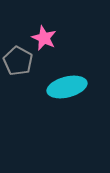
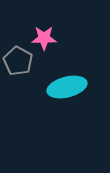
pink star: rotated 25 degrees counterclockwise
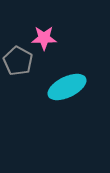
cyan ellipse: rotated 12 degrees counterclockwise
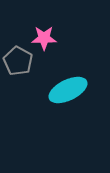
cyan ellipse: moved 1 px right, 3 px down
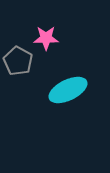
pink star: moved 2 px right
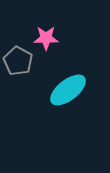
cyan ellipse: rotated 12 degrees counterclockwise
